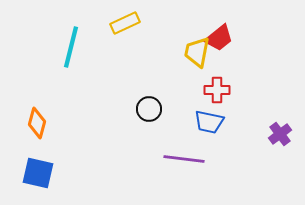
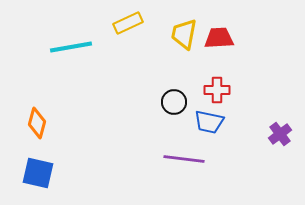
yellow rectangle: moved 3 px right
red trapezoid: rotated 144 degrees counterclockwise
cyan line: rotated 66 degrees clockwise
yellow trapezoid: moved 13 px left, 18 px up
black circle: moved 25 px right, 7 px up
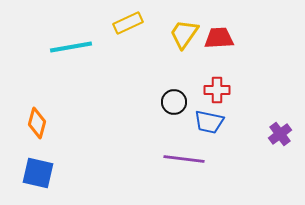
yellow trapezoid: rotated 24 degrees clockwise
